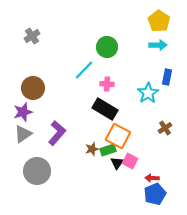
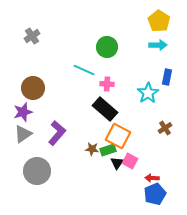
cyan line: rotated 70 degrees clockwise
black rectangle: rotated 10 degrees clockwise
brown star: rotated 24 degrees clockwise
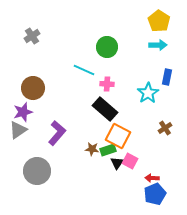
gray triangle: moved 5 px left, 4 px up
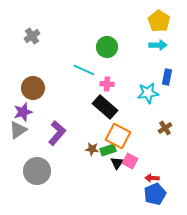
cyan star: rotated 25 degrees clockwise
black rectangle: moved 2 px up
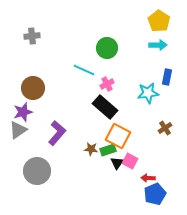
gray cross: rotated 28 degrees clockwise
green circle: moved 1 px down
pink cross: rotated 32 degrees counterclockwise
brown star: moved 1 px left
red arrow: moved 4 px left
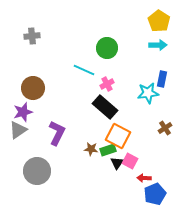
blue rectangle: moved 5 px left, 2 px down
purple L-shape: rotated 15 degrees counterclockwise
red arrow: moved 4 px left
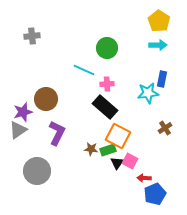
pink cross: rotated 24 degrees clockwise
brown circle: moved 13 px right, 11 px down
